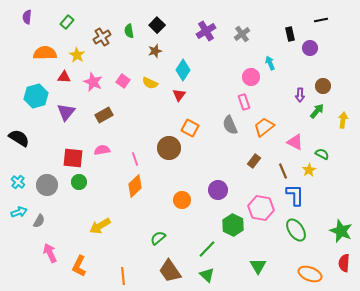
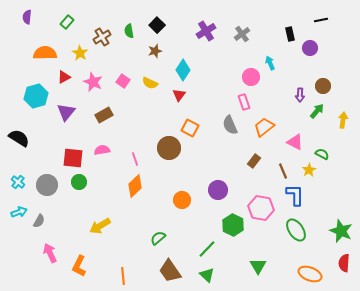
yellow star at (77, 55): moved 3 px right, 2 px up
red triangle at (64, 77): rotated 32 degrees counterclockwise
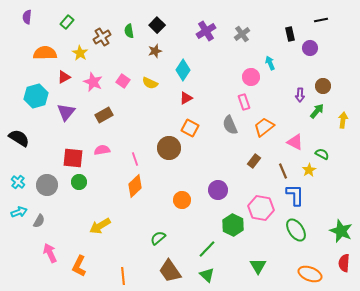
red triangle at (179, 95): moved 7 px right, 3 px down; rotated 24 degrees clockwise
